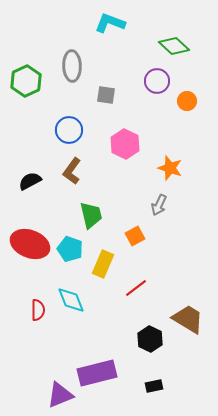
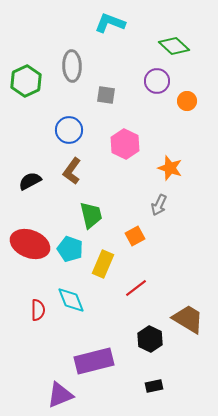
purple rectangle: moved 3 px left, 12 px up
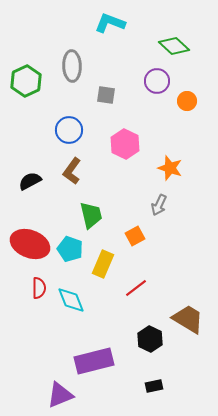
red semicircle: moved 1 px right, 22 px up
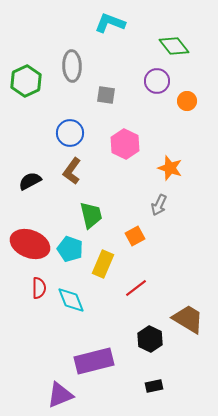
green diamond: rotated 8 degrees clockwise
blue circle: moved 1 px right, 3 px down
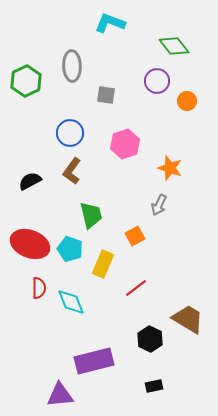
pink hexagon: rotated 16 degrees clockwise
cyan diamond: moved 2 px down
purple triangle: rotated 16 degrees clockwise
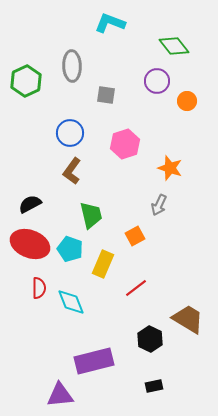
black semicircle: moved 23 px down
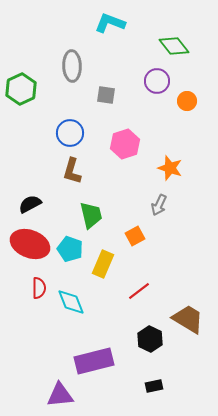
green hexagon: moved 5 px left, 8 px down
brown L-shape: rotated 20 degrees counterclockwise
red line: moved 3 px right, 3 px down
